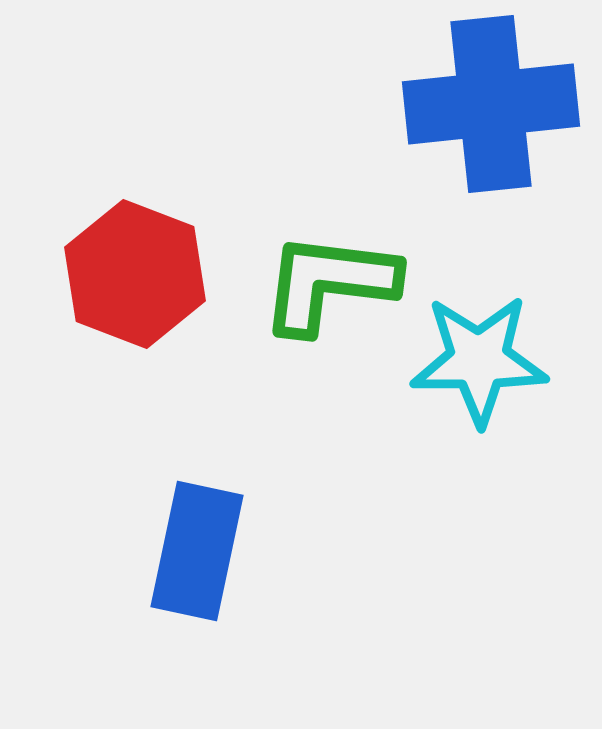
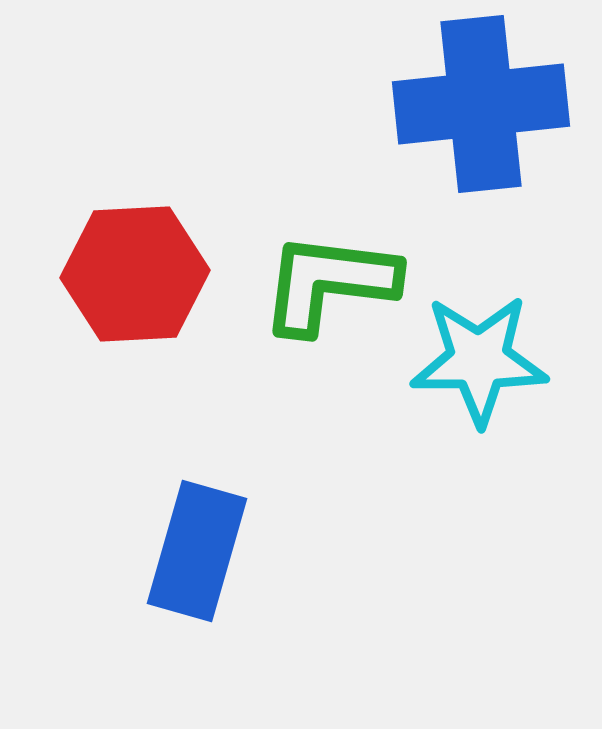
blue cross: moved 10 px left
red hexagon: rotated 24 degrees counterclockwise
blue rectangle: rotated 4 degrees clockwise
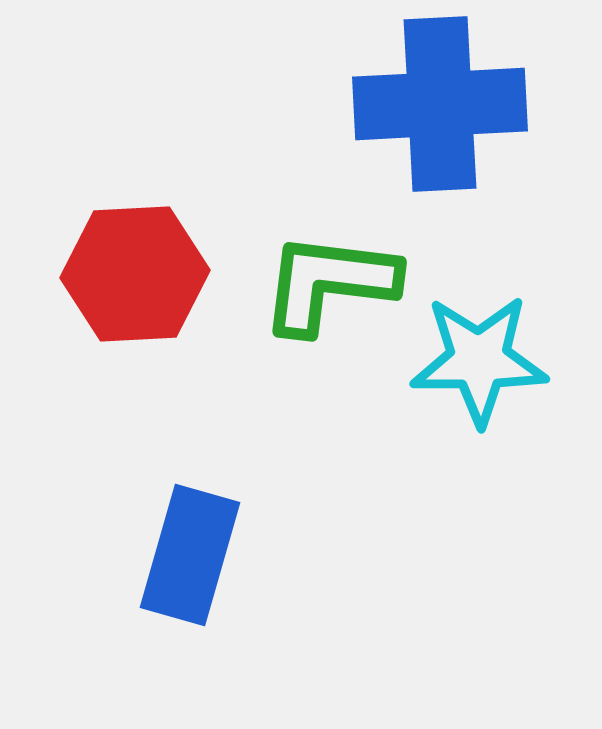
blue cross: moved 41 px left; rotated 3 degrees clockwise
blue rectangle: moved 7 px left, 4 px down
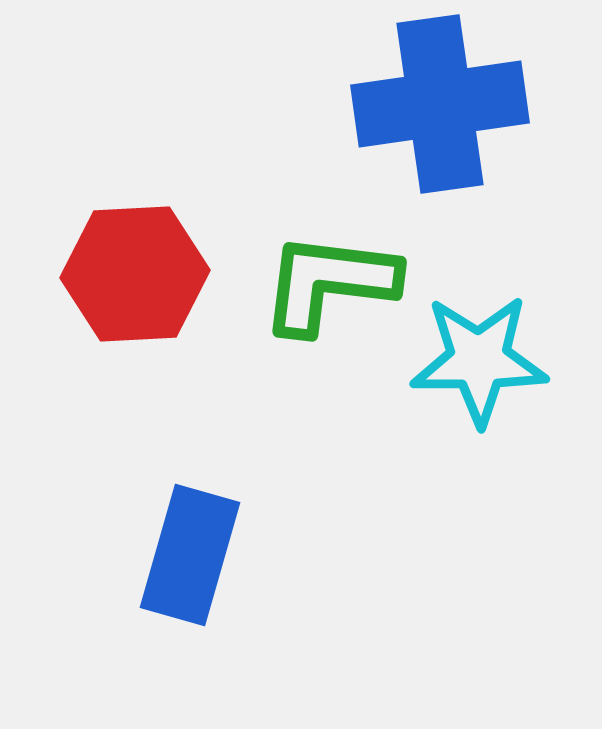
blue cross: rotated 5 degrees counterclockwise
